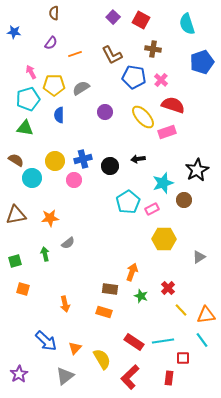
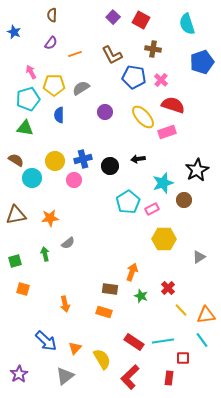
brown semicircle at (54, 13): moved 2 px left, 2 px down
blue star at (14, 32): rotated 16 degrees clockwise
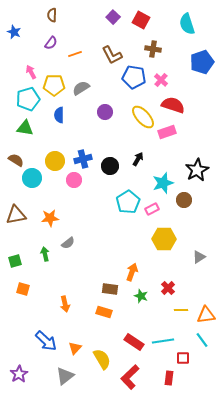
black arrow at (138, 159): rotated 128 degrees clockwise
yellow line at (181, 310): rotated 48 degrees counterclockwise
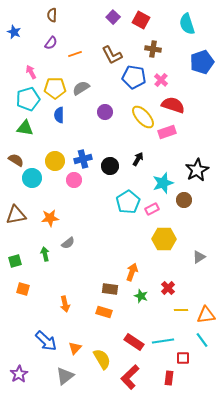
yellow pentagon at (54, 85): moved 1 px right, 3 px down
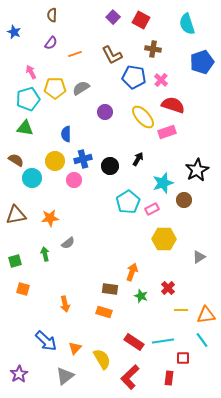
blue semicircle at (59, 115): moved 7 px right, 19 px down
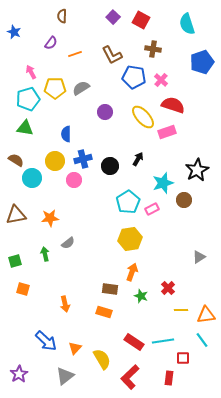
brown semicircle at (52, 15): moved 10 px right, 1 px down
yellow hexagon at (164, 239): moved 34 px left; rotated 10 degrees counterclockwise
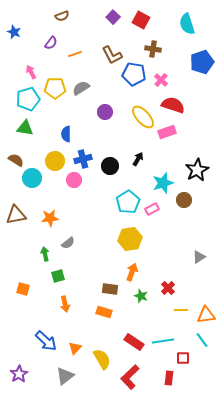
brown semicircle at (62, 16): rotated 112 degrees counterclockwise
blue pentagon at (134, 77): moved 3 px up
green square at (15, 261): moved 43 px right, 15 px down
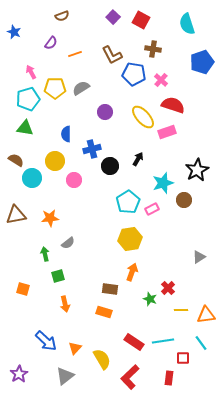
blue cross at (83, 159): moved 9 px right, 10 px up
green star at (141, 296): moved 9 px right, 3 px down
cyan line at (202, 340): moved 1 px left, 3 px down
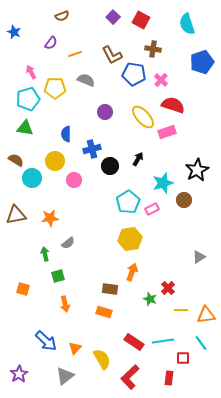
gray semicircle at (81, 88): moved 5 px right, 8 px up; rotated 54 degrees clockwise
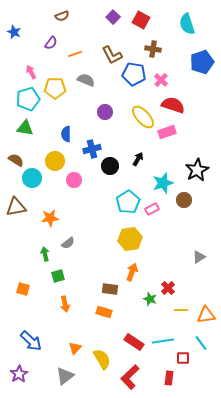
brown triangle at (16, 215): moved 8 px up
blue arrow at (46, 341): moved 15 px left
